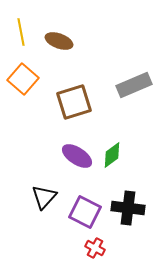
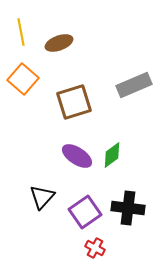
brown ellipse: moved 2 px down; rotated 40 degrees counterclockwise
black triangle: moved 2 px left
purple square: rotated 28 degrees clockwise
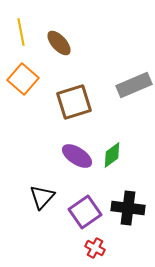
brown ellipse: rotated 68 degrees clockwise
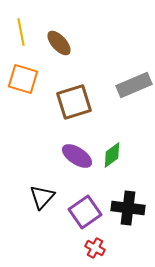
orange square: rotated 24 degrees counterclockwise
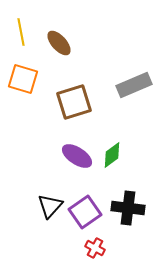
black triangle: moved 8 px right, 9 px down
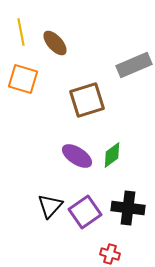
brown ellipse: moved 4 px left
gray rectangle: moved 20 px up
brown square: moved 13 px right, 2 px up
red cross: moved 15 px right, 6 px down; rotated 12 degrees counterclockwise
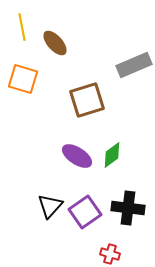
yellow line: moved 1 px right, 5 px up
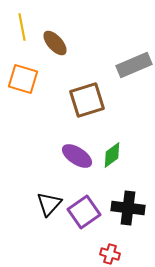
black triangle: moved 1 px left, 2 px up
purple square: moved 1 px left
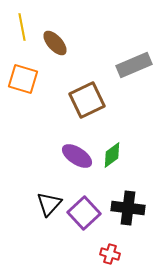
brown square: rotated 9 degrees counterclockwise
purple square: moved 1 px down; rotated 8 degrees counterclockwise
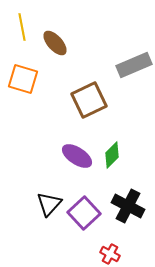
brown square: moved 2 px right
green diamond: rotated 8 degrees counterclockwise
black cross: moved 2 px up; rotated 20 degrees clockwise
red cross: rotated 12 degrees clockwise
